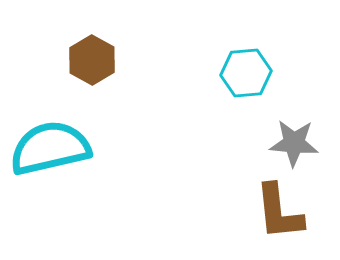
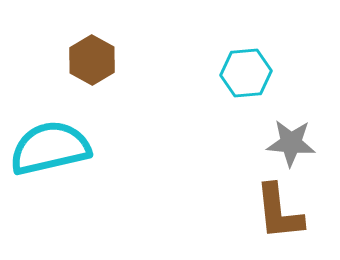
gray star: moved 3 px left
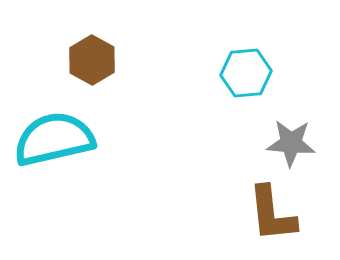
cyan semicircle: moved 4 px right, 9 px up
brown L-shape: moved 7 px left, 2 px down
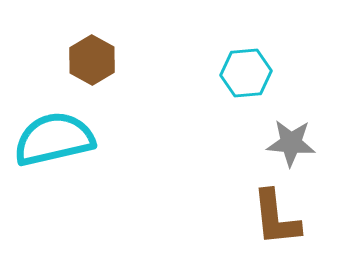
brown L-shape: moved 4 px right, 4 px down
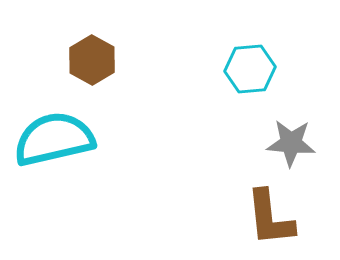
cyan hexagon: moved 4 px right, 4 px up
brown L-shape: moved 6 px left
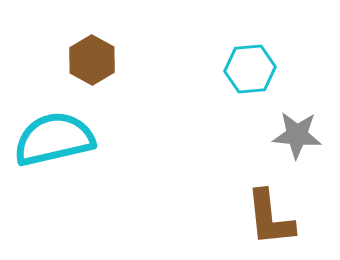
gray star: moved 6 px right, 8 px up
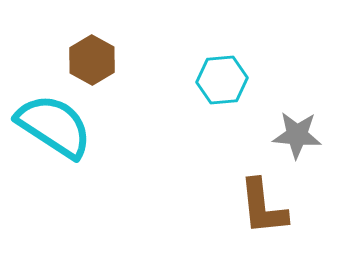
cyan hexagon: moved 28 px left, 11 px down
cyan semicircle: moved 13 px up; rotated 46 degrees clockwise
brown L-shape: moved 7 px left, 11 px up
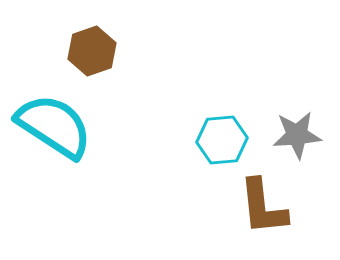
brown hexagon: moved 9 px up; rotated 12 degrees clockwise
cyan hexagon: moved 60 px down
gray star: rotated 9 degrees counterclockwise
